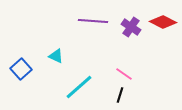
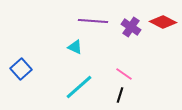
cyan triangle: moved 19 px right, 9 px up
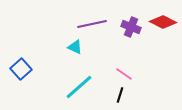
purple line: moved 1 px left, 3 px down; rotated 16 degrees counterclockwise
purple cross: rotated 12 degrees counterclockwise
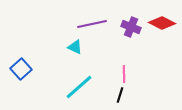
red diamond: moved 1 px left, 1 px down
pink line: rotated 54 degrees clockwise
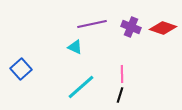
red diamond: moved 1 px right, 5 px down; rotated 8 degrees counterclockwise
pink line: moved 2 px left
cyan line: moved 2 px right
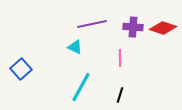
purple cross: moved 2 px right; rotated 18 degrees counterclockwise
pink line: moved 2 px left, 16 px up
cyan line: rotated 20 degrees counterclockwise
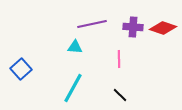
cyan triangle: rotated 21 degrees counterclockwise
pink line: moved 1 px left, 1 px down
cyan line: moved 8 px left, 1 px down
black line: rotated 63 degrees counterclockwise
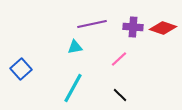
cyan triangle: rotated 14 degrees counterclockwise
pink line: rotated 48 degrees clockwise
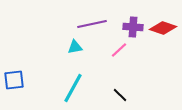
pink line: moved 9 px up
blue square: moved 7 px left, 11 px down; rotated 35 degrees clockwise
